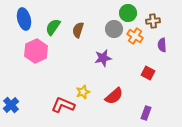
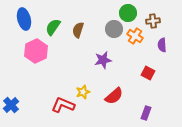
purple star: moved 2 px down
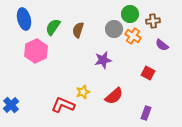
green circle: moved 2 px right, 1 px down
orange cross: moved 2 px left
purple semicircle: rotated 48 degrees counterclockwise
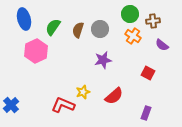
gray circle: moved 14 px left
